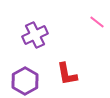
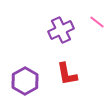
purple cross: moved 26 px right, 5 px up
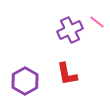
purple cross: moved 9 px right
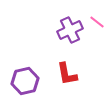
purple hexagon: rotated 16 degrees clockwise
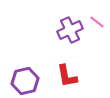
red L-shape: moved 2 px down
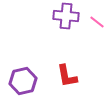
purple cross: moved 4 px left, 14 px up; rotated 30 degrees clockwise
purple hexagon: moved 2 px left
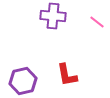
purple cross: moved 13 px left
red L-shape: moved 1 px up
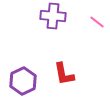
red L-shape: moved 3 px left, 1 px up
purple hexagon: rotated 12 degrees counterclockwise
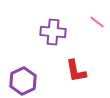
purple cross: moved 16 px down
red L-shape: moved 12 px right, 3 px up
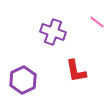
purple cross: rotated 15 degrees clockwise
purple hexagon: moved 1 px up
